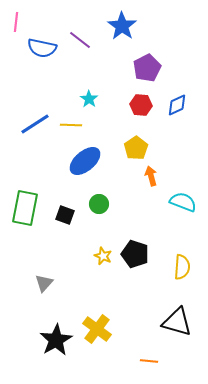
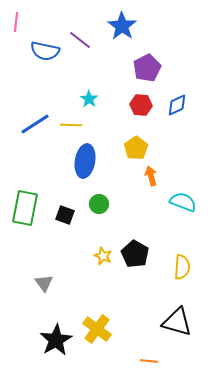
blue semicircle: moved 3 px right, 3 px down
blue ellipse: rotated 40 degrees counterclockwise
black pentagon: rotated 12 degrees clockwise
gray triangle: rotated 18 degrees counterclockwise
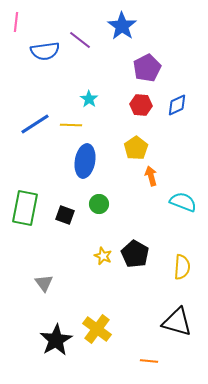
blue semicircle: rotated 20 degrees counterclockwise
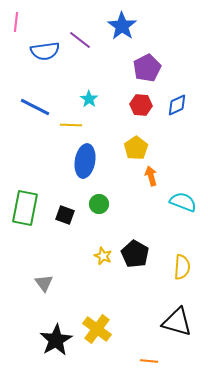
blue line: moved 17 px up; rotated 60 degrees clockwise
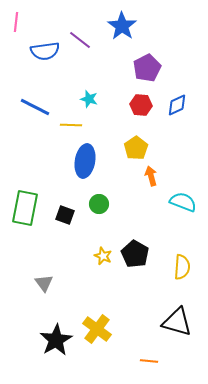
cyan star: rotated 18 degrees counterclockwise
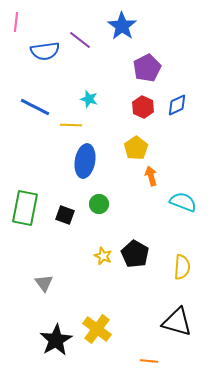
red hexagon: moved 2 px right, 2 px down; rotated 20 degrees clockwise
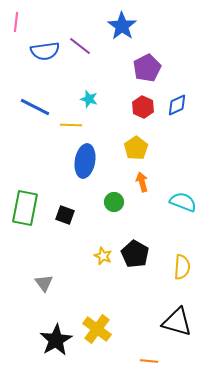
purple line: moved 6 px down
orange arrow: moved 9 px left, 6 px down
green circle: moved 15 px right, 2 px up
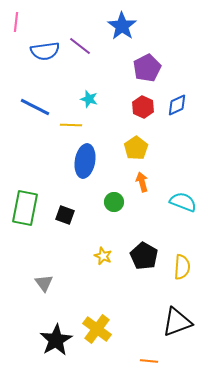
black pentagon: moved 9 px right, 2 px down
black triangle: rotated 36 degrees counterclockwise
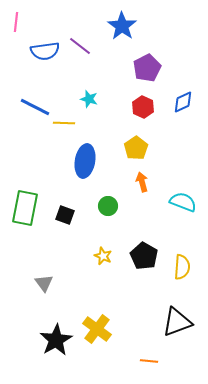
blue diamond: moved 6 px right, 3 px up
yellow line: moved 7 px left, 2 px up
green circle: moved 6 px left, 4 px down
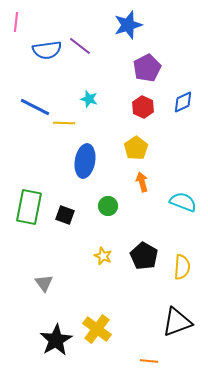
blue star: moved 6 px right, 1 px up; rotated 20 degrees clockwise
blue semicircle: moved 2 px right, 1 px up
green rectangle: moved 4 px right, 1 px up
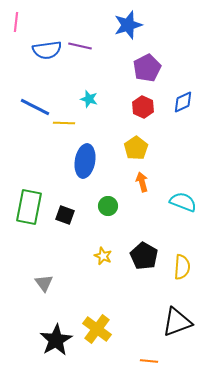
purple line: rotated 25 degrees counterclockwise
